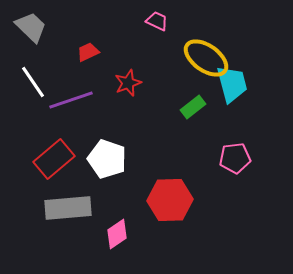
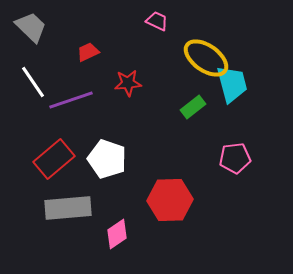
red star: rotated 16 degrees clockwise
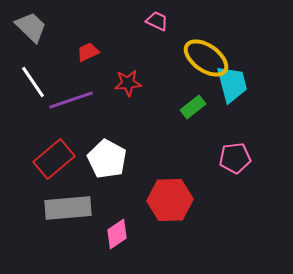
white pentagon: rotated 9 degrees clockwise
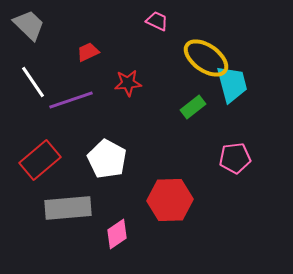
gray trapezoid: moved 2 px left, 2 px up
red rectangle: moved 14 px left, 1 px down
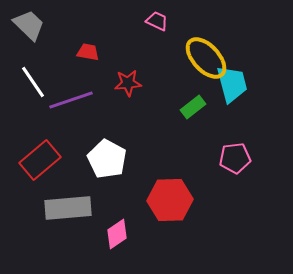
red trapezoid: rotated 35 degrees clockwise
yellow ellipse: rotated 12 degrees clockwise
